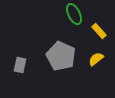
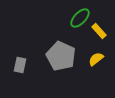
green ellipse: moved 6 px right, 4 px down; rotated 70 degrees clockwise
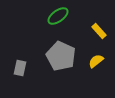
green ellipse: moved 22 px left, 2 px up; rotated 10 degrees clockwise
yellow semicircle: moved 2 px down
gray rectangle: moved 3 px down
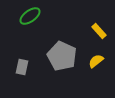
green ellipse: moved 28 px left
gray pentagon: moved 1 px right
gray rectangle: moved 2 px right, 1 px up
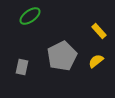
gray pentagon: rotated 20 degrees clockwise
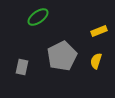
green ellipse: moved 8 px right, 1 px down
yellow rectangle: rotated 70 degrees counterclockwise
yellow semicircle: rotated 35 degrees counterclockwise
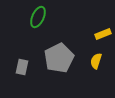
green ellipse: rotated 30 degrees counterclockwise
yellow rectangle: moved 4 px right, 3 px down
gray pentagon: moved 3 px left, 2 px down
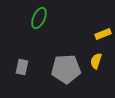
green ellipse: moved 1 px right, 1 px down
gray pentagon: moved 7 px right, 11 px down; rotated 24 degrees clockwise
